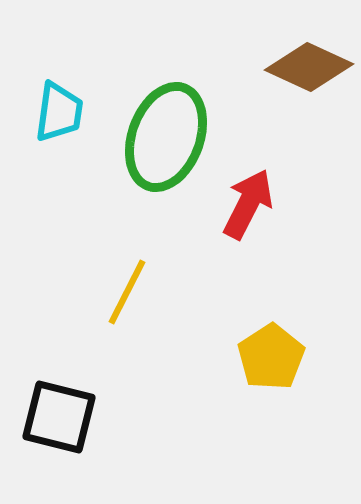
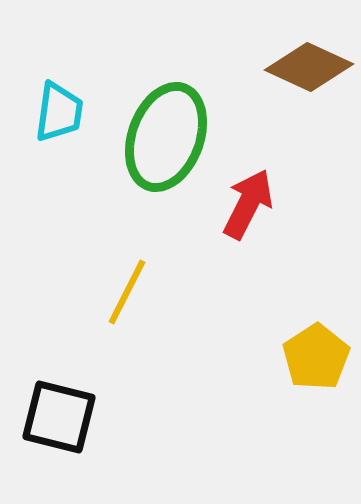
yellow pentagon: moved 45 px right
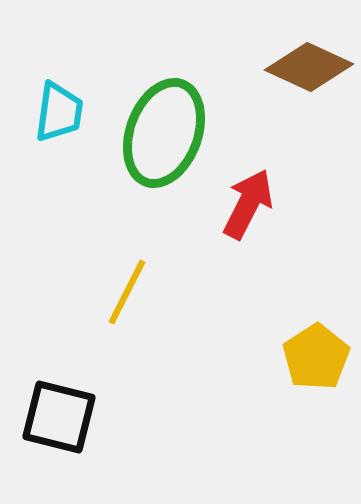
green ellipse: moved 2 px left, 4 px up
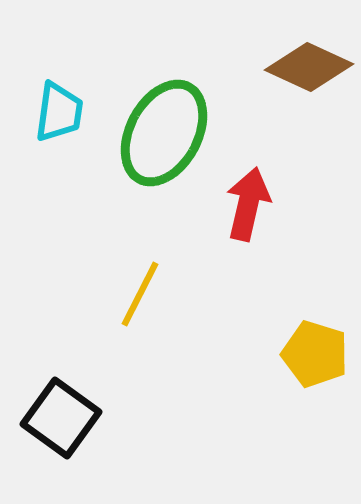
green ellipse: rotated 8 degrees clockwise
red arrow: rotated 14 degrees counterclockwise
yellow line: moved 13 px right, 2 px down
yellow pentagon: moved 1 px left, 3 px up; rotated 22 degrees counterclockwise
black square: moved 2 px right, 1 px down; rotated 22 degrees clockwise
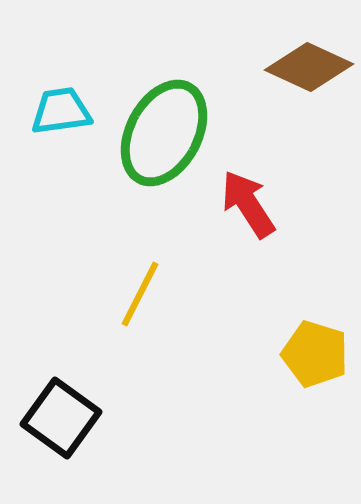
cyan trapezoid: moved 2 px right, 1 px up; rotated 106 degrees counterclockwise
red arrow: rotated 46 degrees counterclockwise
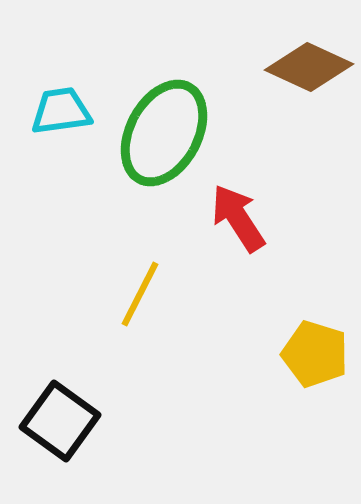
red arrow: moved 10 px left, 14 px down
black square: moved 1 px left, 3 px down
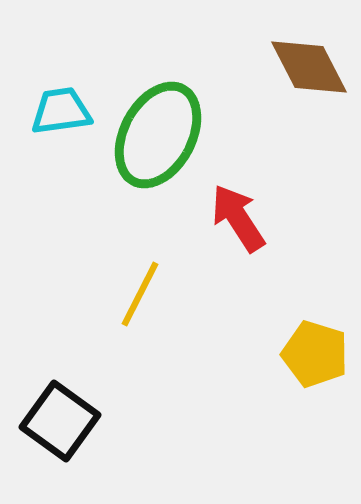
brown diamond: rotated 38 degrees clockwise
green ellipse: moved 6 px left, 2 px down
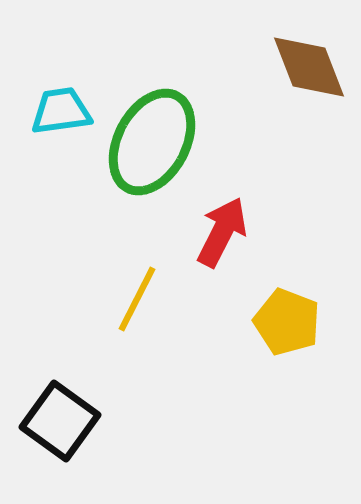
brown diamond: rotated 6 degrees clockwise
green ellipse: moved 6 px left, 7 px down
red arrow: moved 16 px left, 14 px down; rotated 60 degrees clockwise
yellow line: moved 3 px left, 5 px down
yellow pentagon: moved 28 px left, 32 px up; rotated 4 degrees clockwise
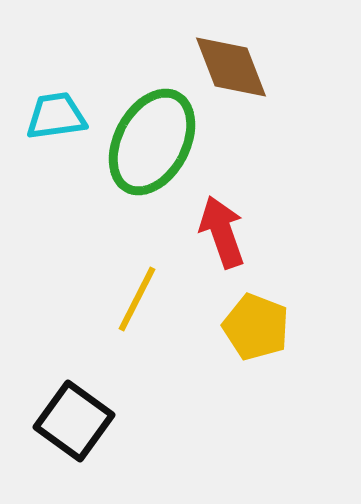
brown diamond: moved 78 px left
cyan trapezoid: moved 5 px left, 5 px down
red arrow: rotated 46 degrees counterclockwise
yellow pentagon: moved 31 px left, 5 px down
black square: moved 14 px right
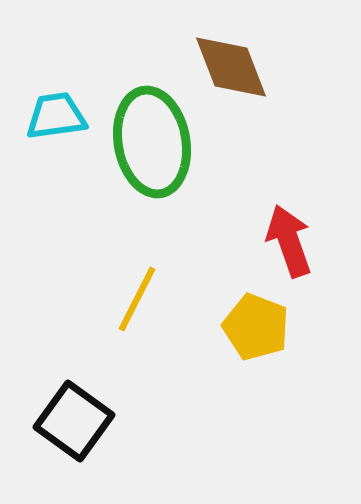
green ellipse: rotated 38 degrees counterclockwise
red arrow: moved 67 px right, 9 px down
